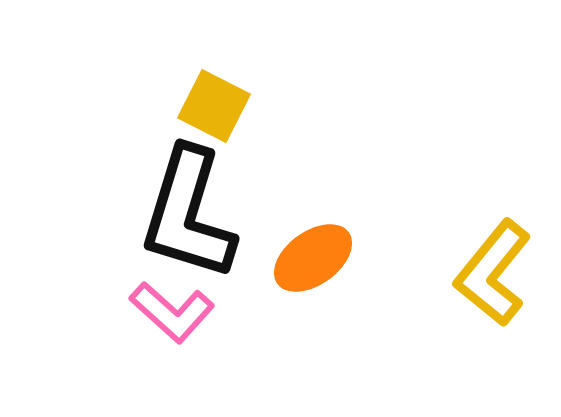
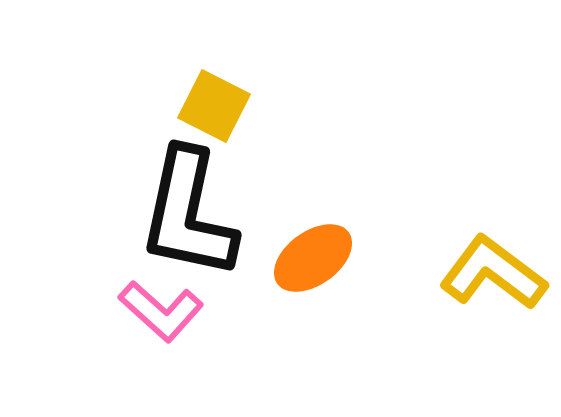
black L-shape: rotated 5 degrees counterclockwise
yellow L-shape: rotated 88 degrees clockwise
pink L-shape: moved 11 px left, 1 px up
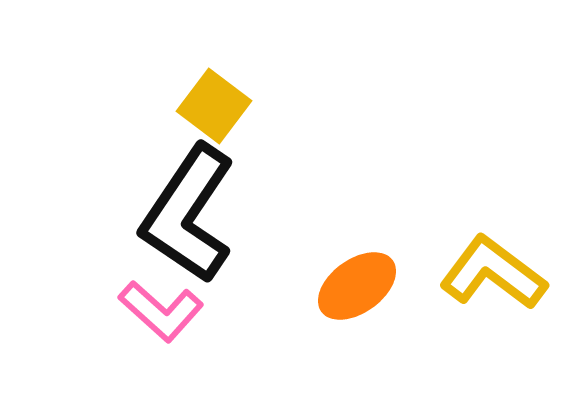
yellow square: rotated 10 degrees clockwise
black L-shape: rotated 22 degrees clockwise
orange ellipse: moved 44 px right, 28 px down
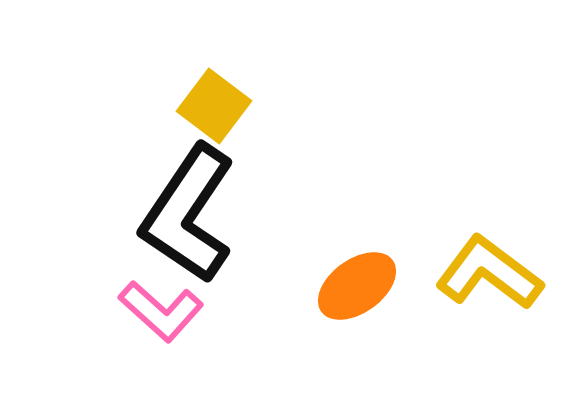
yellow L-shape: moved 4 px left
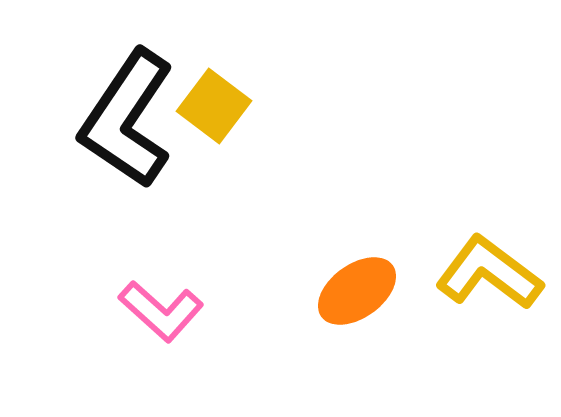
black L-shape: moved 61 px left, 95 px up
orange ellipse: moved 5 px down
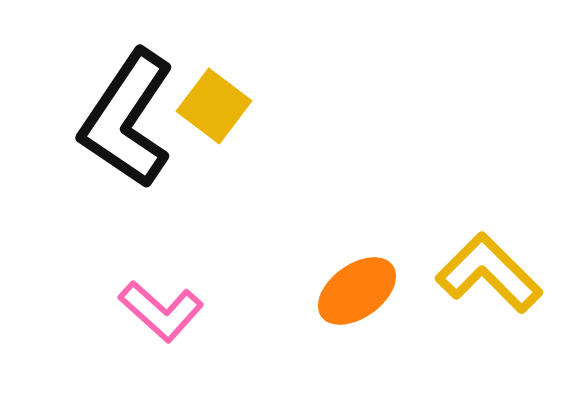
yellow L-shape: rotated 8 degrees clockwise
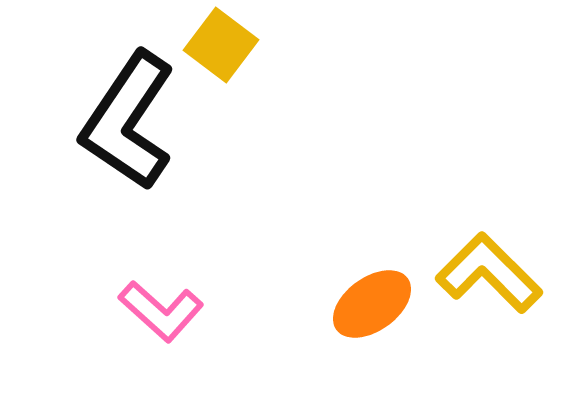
yellow square: moved 7 px right, 61 px up
black L-shape: moved 1 px right, 2 px down
orange ellipse: moved 15 px right, 13 px down
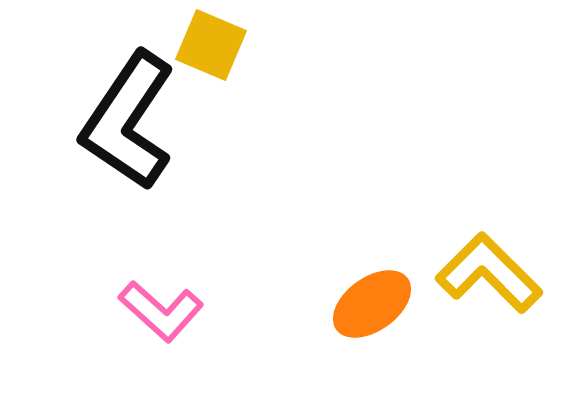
yellow square: moved 10 px left; rotated 14 degrees counterclockwise
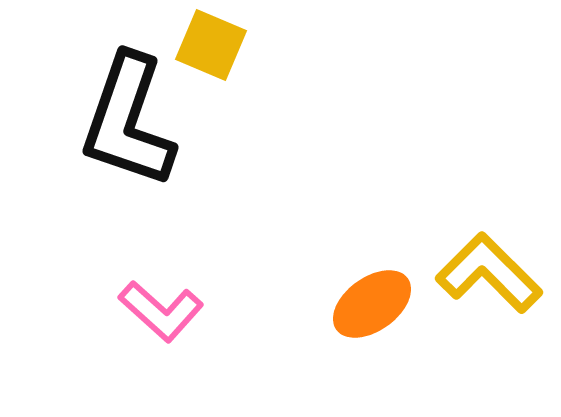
black L-shape: rotated 15 degrees counterclockwise
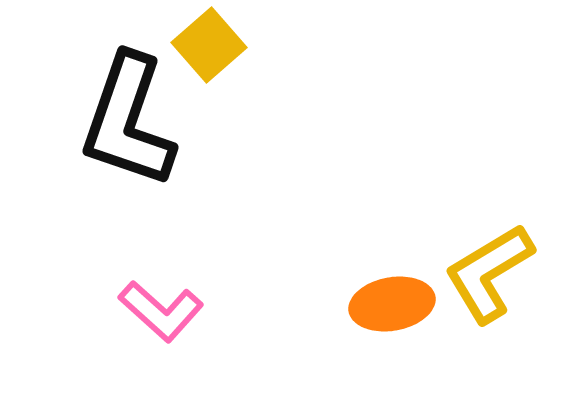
yellow square: moved 2 px left; rotated 26 degrees clockwise
yellow L-shape: rotated 76 degrees counterclockwise
orange ellipse: moved 20 px right; rotated 26 degrees clockwise
